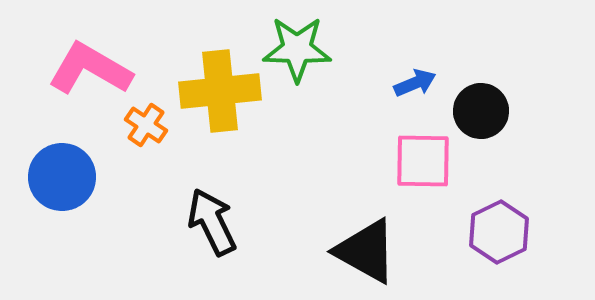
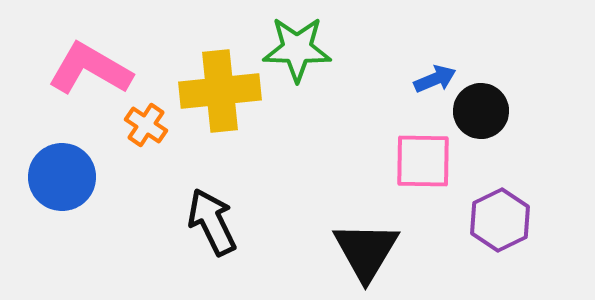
blue arrow: moved 20 px right, 4 px up
purple hexagon: moved 1 px right, 12 px up
black triangle: rotated 32 degrees clockwise
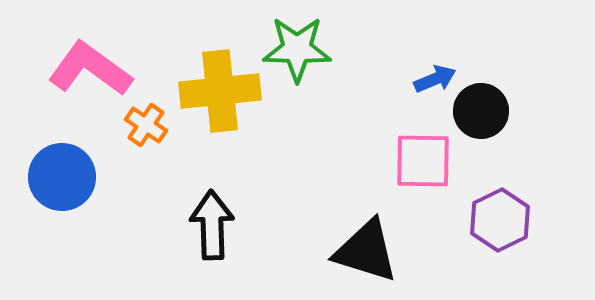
pink L-shape: rotated 6 degrees clockwise
black arrow: moved 3 px down; rotated 24 degrees clockwise
black triangle: rotated 44 degrees counterclockwise
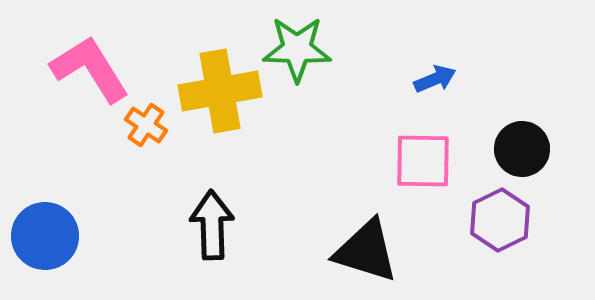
pink L-shape: rotated 22 degrees clockwise
yellow cross: rotated 4 degrees counterclockwise
black circle: moved 41 px right, 38 px down
blue circle: moved 17 px left, 59 px down
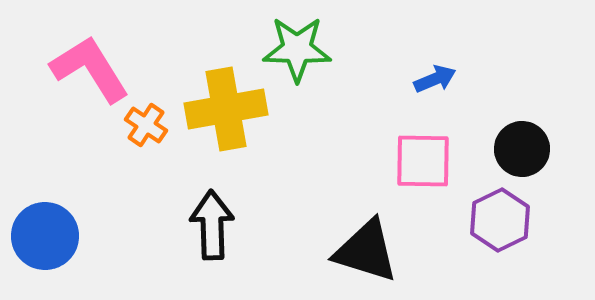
yellow cross: moved 6 px right, 18 px down
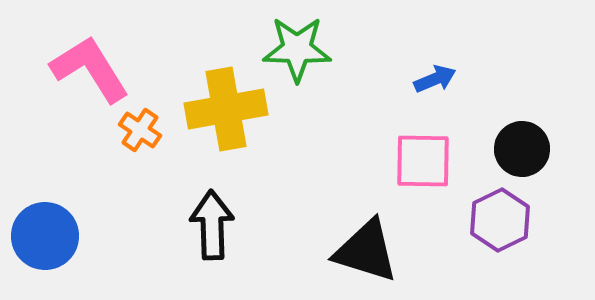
orange cross: moved 6 px left, 5 px down
